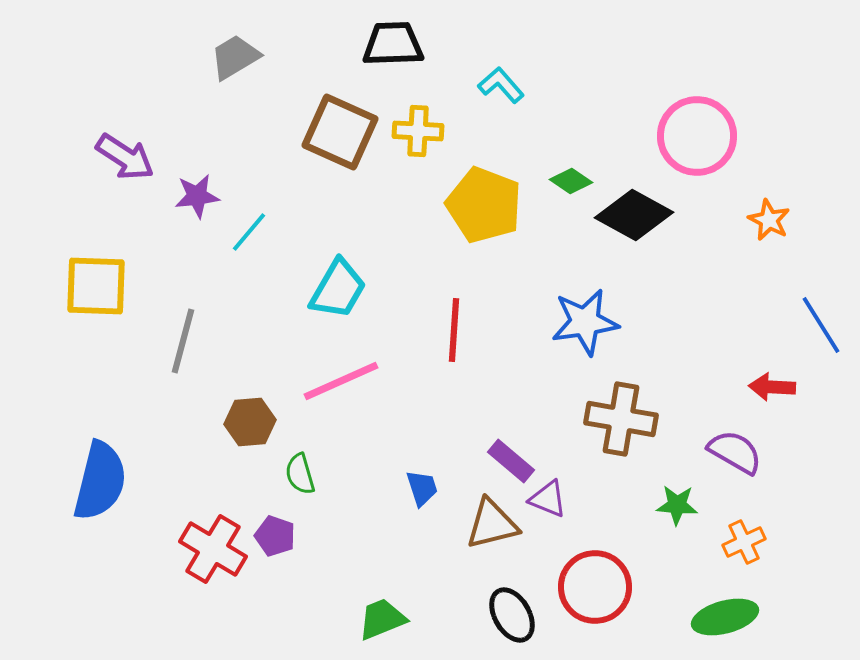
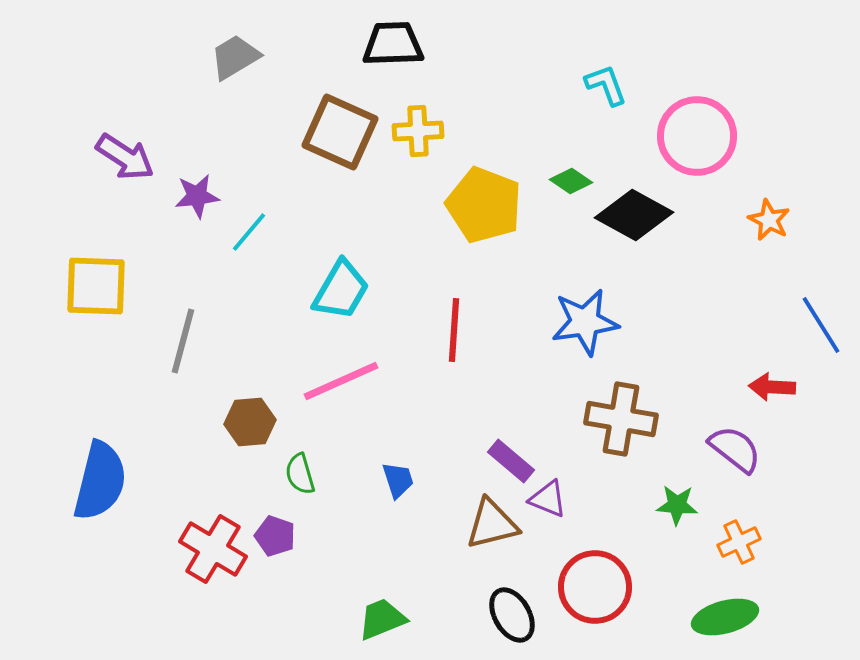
cyan L-shape: moved 105 px right; rotated 21 degrees clockwise
yellow cross: rotated 6 degrees counterclockwise
cyan trapezoid: moved 3 px right, 1 px down
purple semicircle: moved 3 px up; rotated 8 degrees clockwise
blue trapezoid: moved 24 px left, 8 px up
orange cross: moved 5 px left
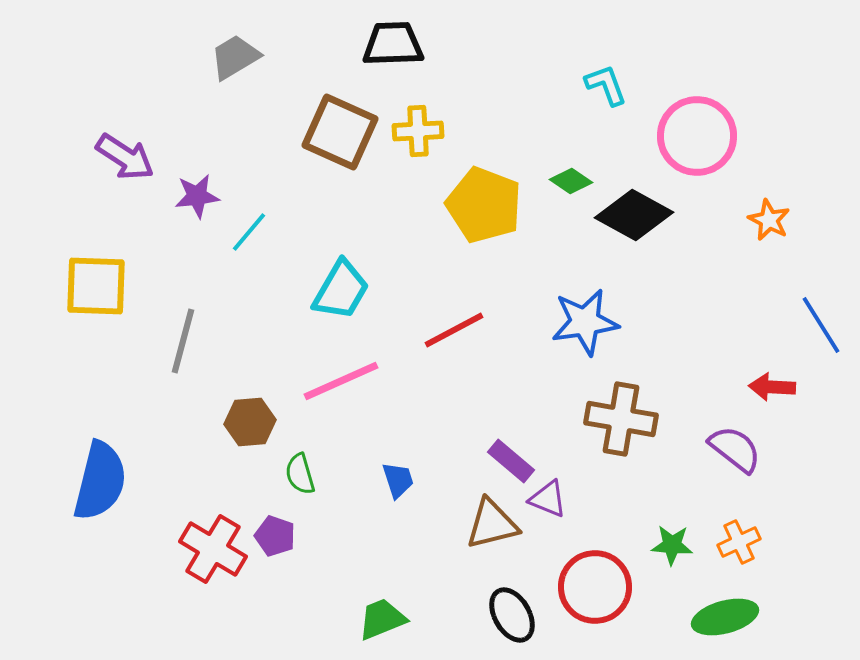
red line: rotated 58 degrees clockwise
green star: moved 5 px left, 40 px down
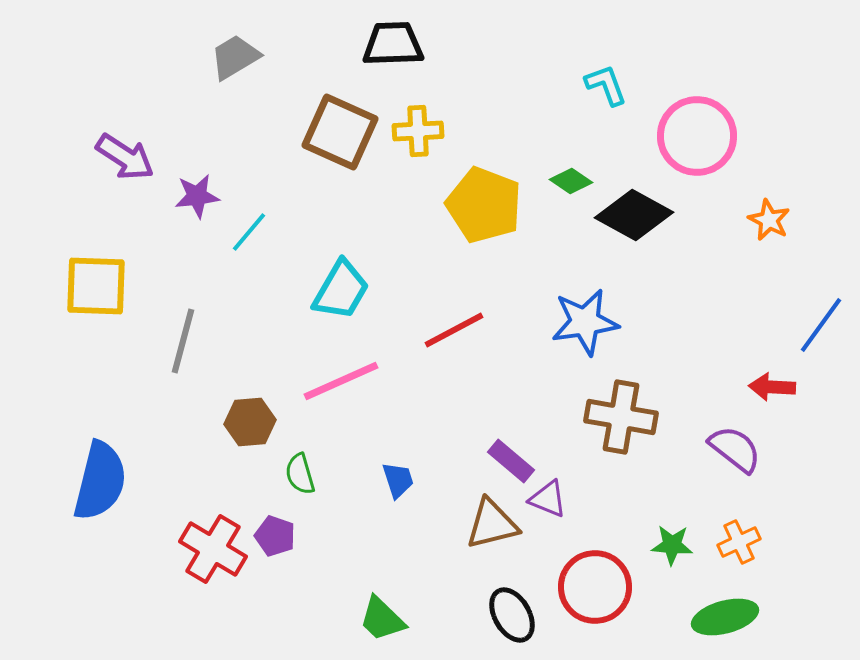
blue line: rotated 68 degrees clockwise
brown cross: moved 2 px up
green trapezoid: rotated 114 degrees counterclockwise
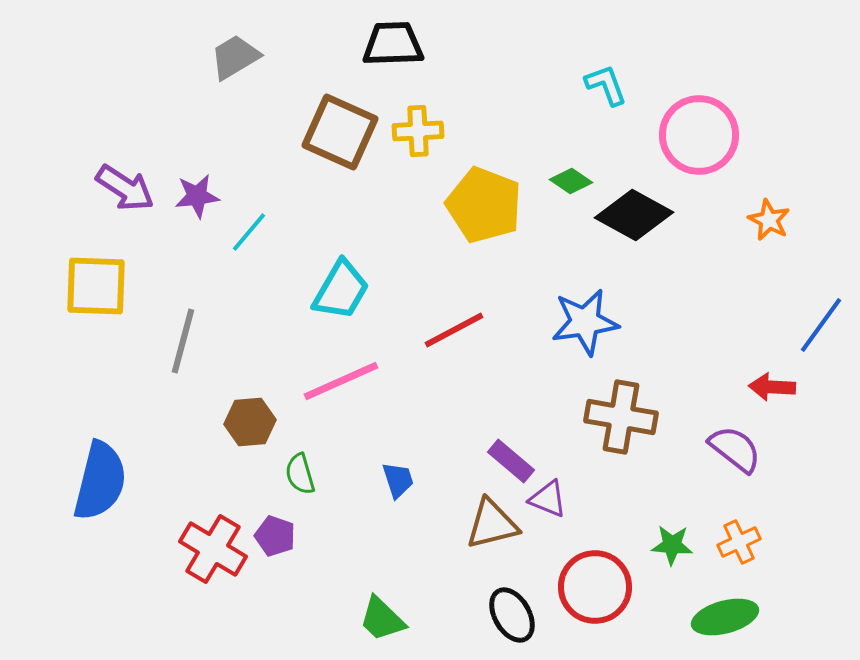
pink circle: moved 2 px right, 1 px up
purple arrow: moved 31 px down
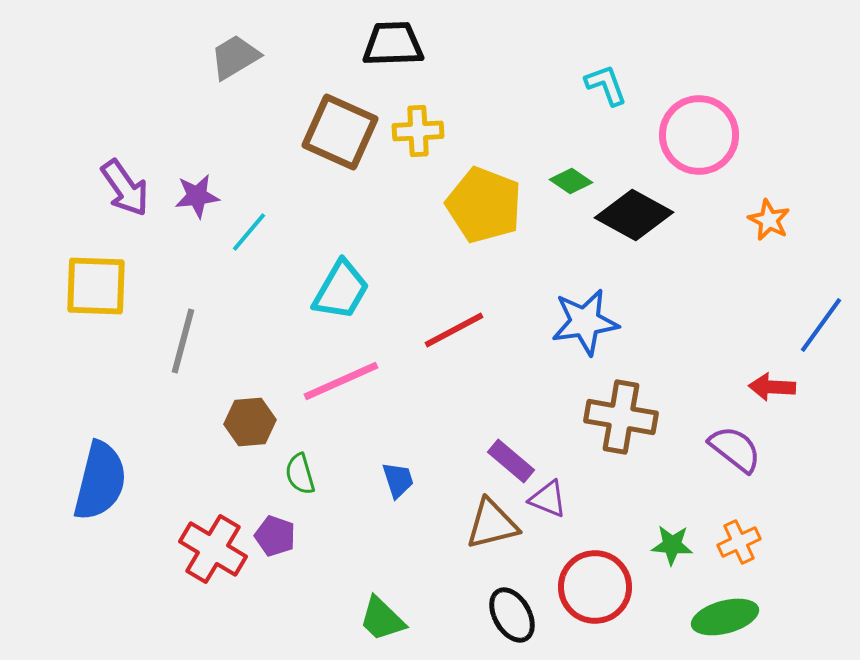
purple arrow: rotated 22 degrees clockwise
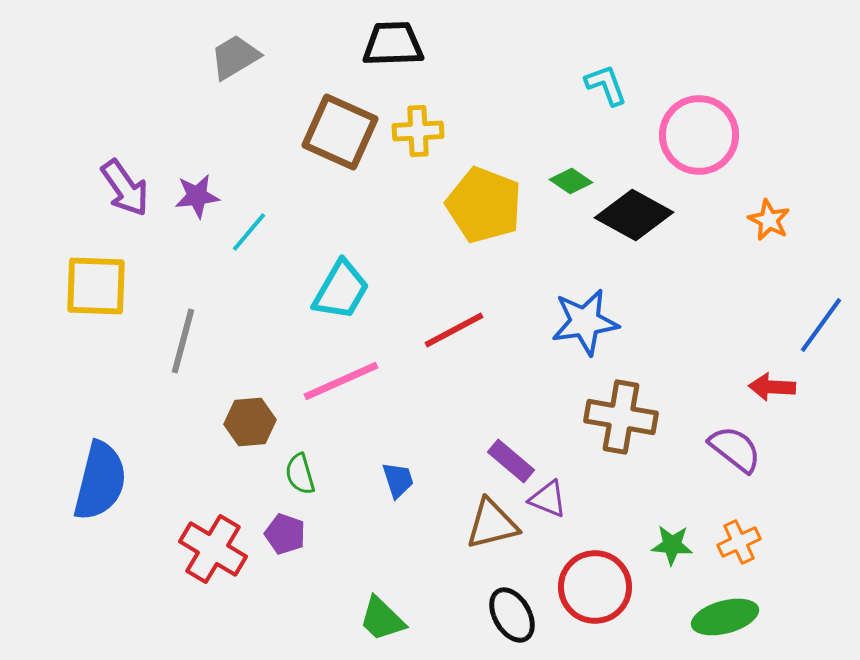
purple pentagon: moved 10 px right, 2 px up
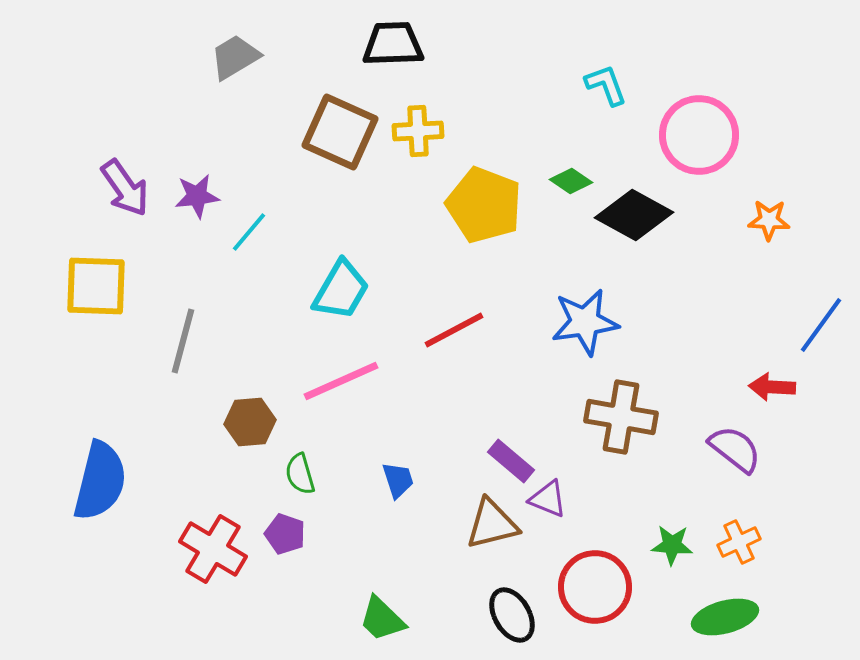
orange star: rotated 24 degrees counterclockwise
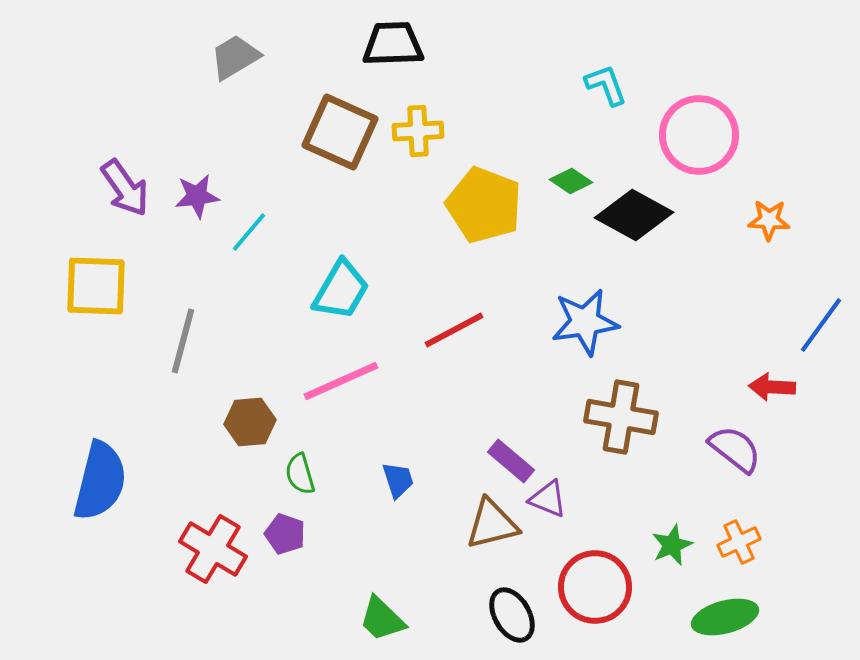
green star: rotated 27 degrees counterclockwise
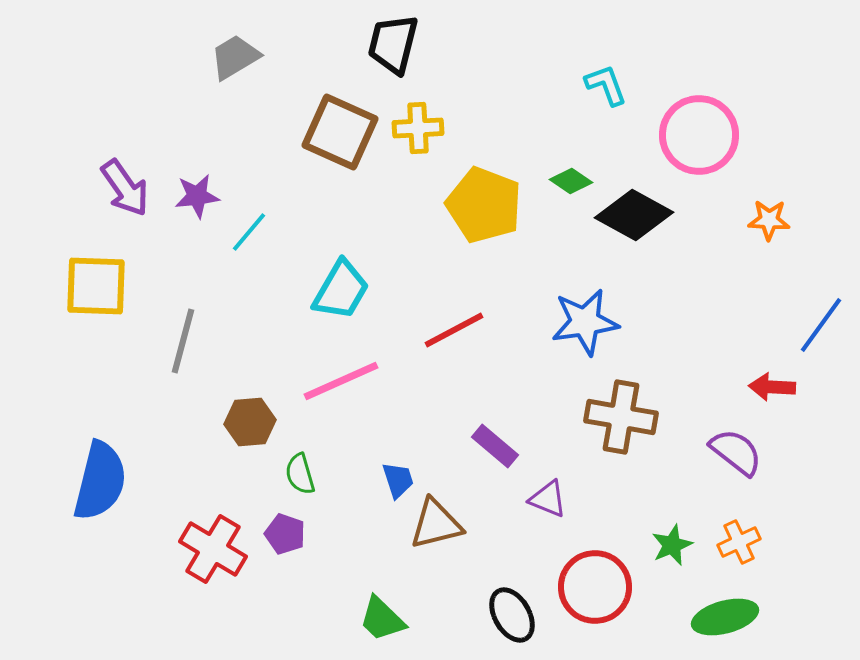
black trapezoid: rotated 74 degrees counterclockwise
yellow cross: moved 3 px up
purple semicircle: moved 1 px right, 3 px down
purple rectangle: moved 16 px left, 15 px up
brown triangle: moved 56 px left
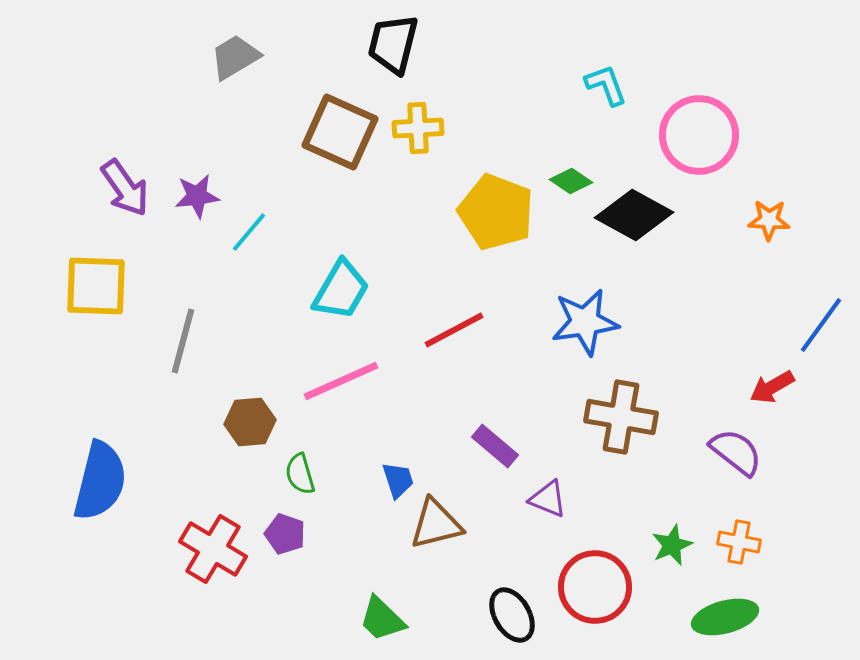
yellow pentagon: moved 12 px right, 7 px down
red arrow: rotated 33 degrees counterclockwise
orange cross: rotated 36 degrees clockwise
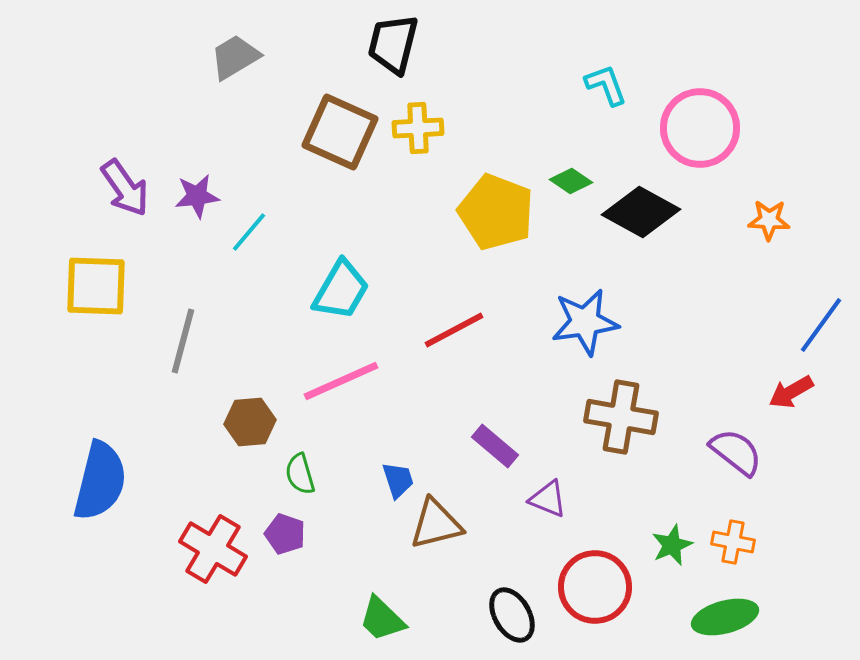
pink circle: moved 1 px right, 7 px up
black diamond: moved 7 px right, 3 px up
red arrow: moved 19 px right, 5 px down
orange cross: moved 6 px left
